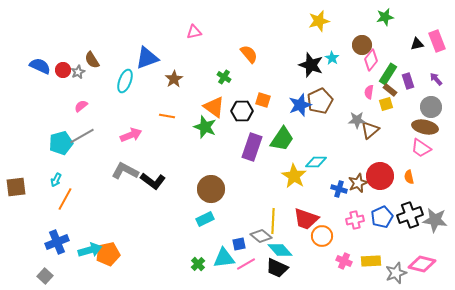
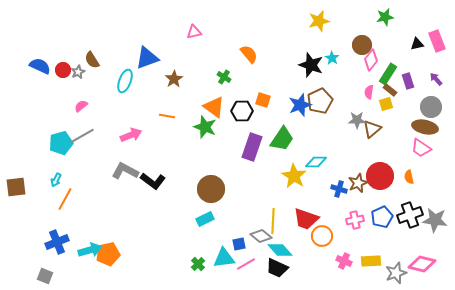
brown triangle at (370, 130): moved 2 px right, 1 px up
gray square at (45, 276): rotated 21 degrees counterclockwise
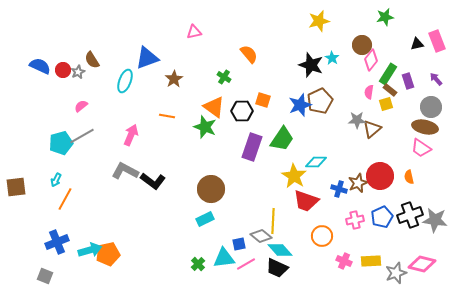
pink arrow at (131, 135): rotated 45 degrees counterclockwise
red trapezoid at (306, 219): moved 18 px up
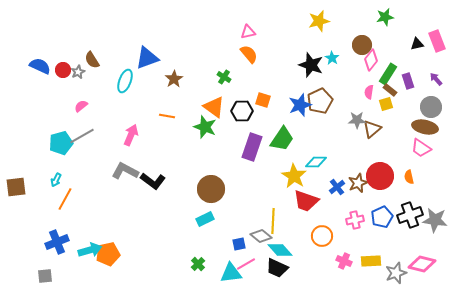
pink triangle at (194, 32): moved 54 px right
blue cross at (339, 189): moved 2 px left, 2 px up; rotated 35 degrees clockwise
cyan triangle at (224, 258): moved 7 px right, 15 px down
gray square at (45, 276): rotated 28 degrees counterclockwise
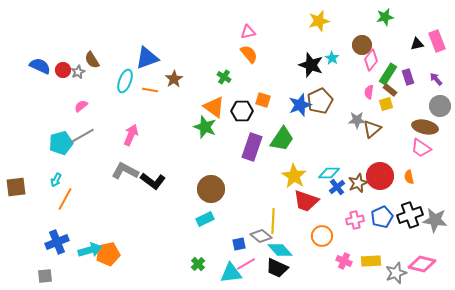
purple rectangle at (408, 81): moved 4 px up
gray circle at (431, 107): moved 9 px right, 1 px up
orange line at (167, 116): moved 17 px left, 26 px up
cyan diamond at (316, 162): moved 13 px right, 11 px down
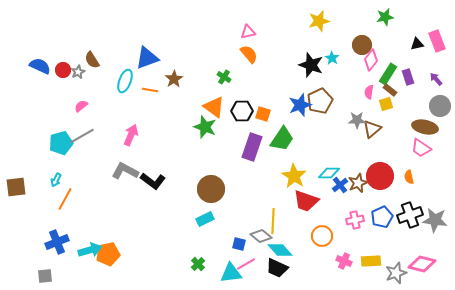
orange square at (263, 100): moved 14 px down
blue cross at (337, 187): moved 3 px right, 2 px up
blue square at (239, 244): rotated 24 degrees clockwise
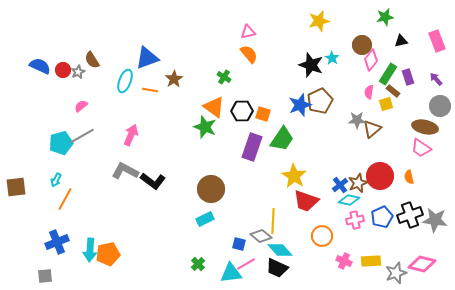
black triangle at (417, 44): moved 16 px left, 3 px up
brown rectangle at (390, 90): moved 3 px right, 1 px down
cyan diamond at (329, 173): moved 20 px right, 27 px down; rotated 10 degrees clockwise
cyan arrow at (90, 250): rotated 110 degrees clockwise
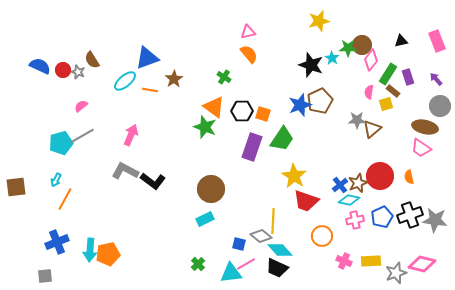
green star at (385, 17): moved 37 px left, 31 px down; rotated 12 degrees clockwise
gray star at (78, 72): rotated 24 degrees counterclockwise
cyan ellipse at (125, 81): rotated 30 degrees clockwise
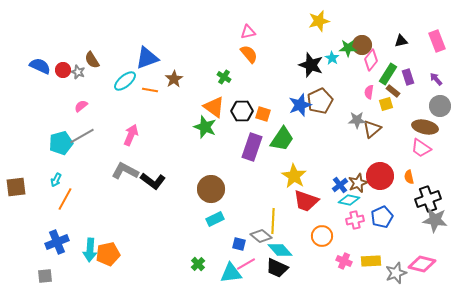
black cross at (410, 215): moved 18 px right, 16 px up
cyan rectangle at (205, 219): moved 10 px right
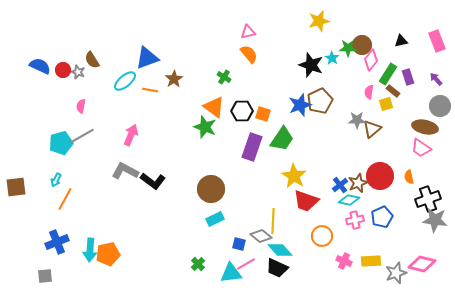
pink semicircle at (81, 106): rotated 40 degrees counterclockwise
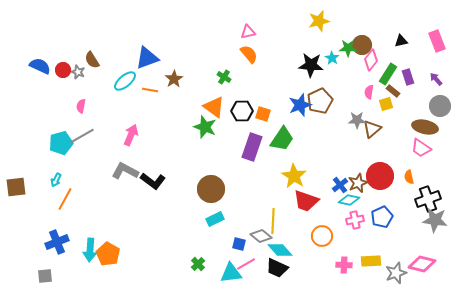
black star at (311, 65): rotated 15 degrees counterclockwise
orange pentagon at (108, 254): rotated 30 degrees counterclockwise
pink cross at (344, 261): moved 4 px down; rotated 21 degrees counterclockwise
